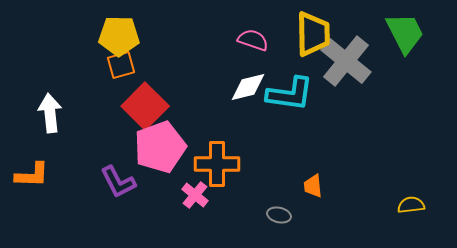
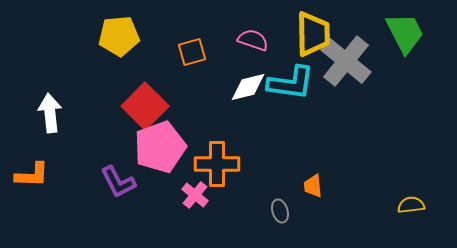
yellow pentagon: rotated 6 degrees counterclockwise
orange square: moved 71 px right, 13 px up
cyan L-shape: moved 1 px right, 11 px up
gray ellipse: moved 1 px right, 4 px up; rotated 60 degrees clockwise
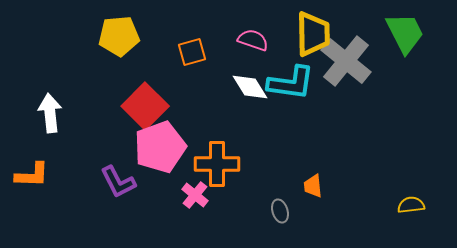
white diamond: moved 2 px right; rotated 72 degrees clockwise
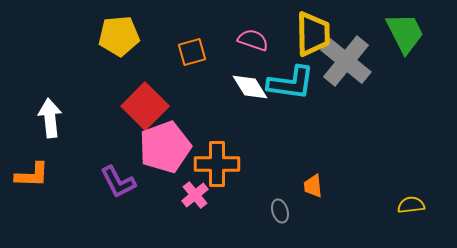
white arrow: moved 5 px down
pink pentagon: moved 5 px right
pink cross: rotated 12 degrees clockwise
